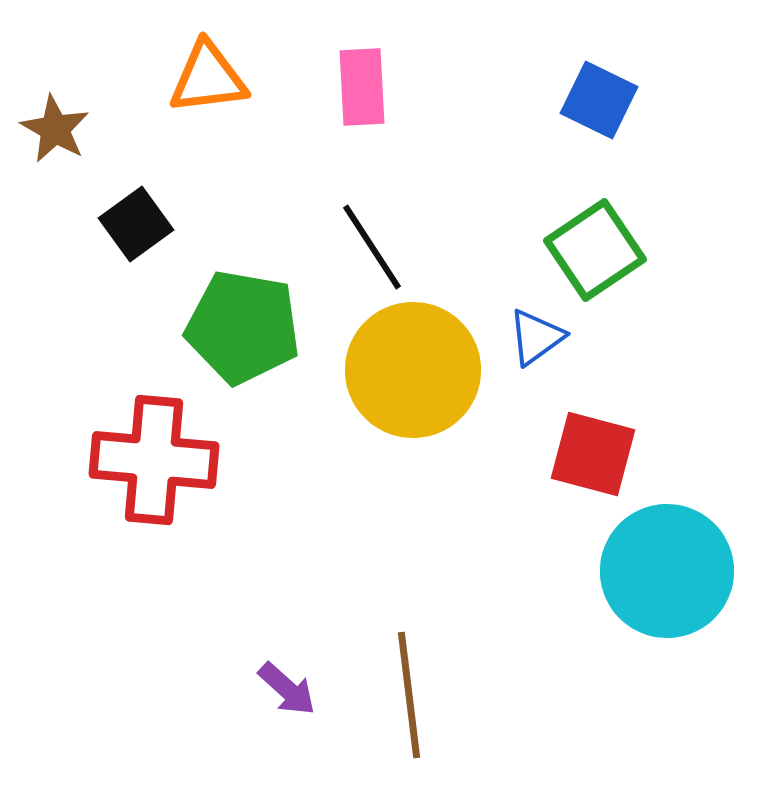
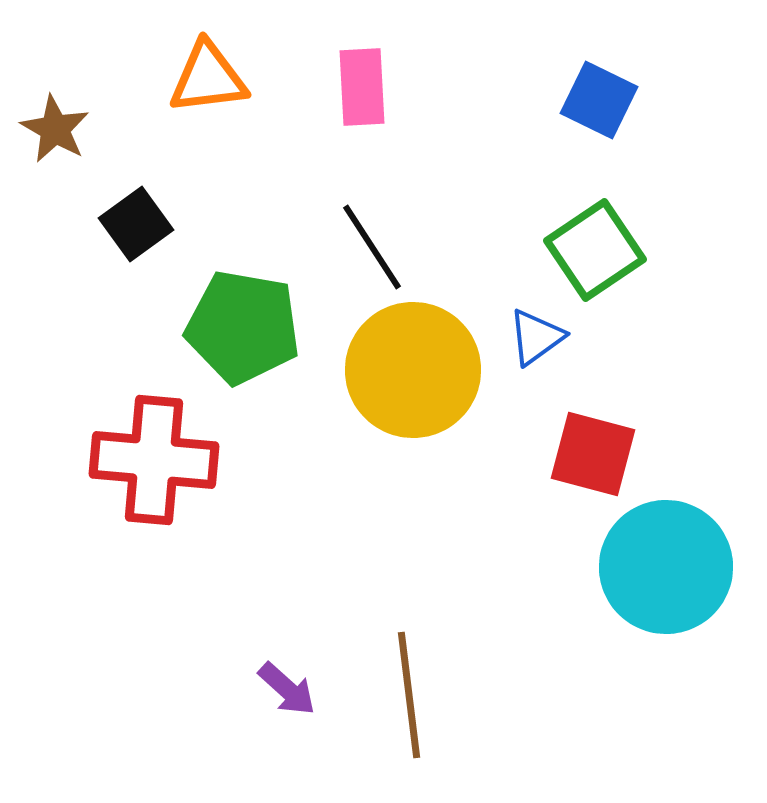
cyan circle: moved 1 px left, 4 px up
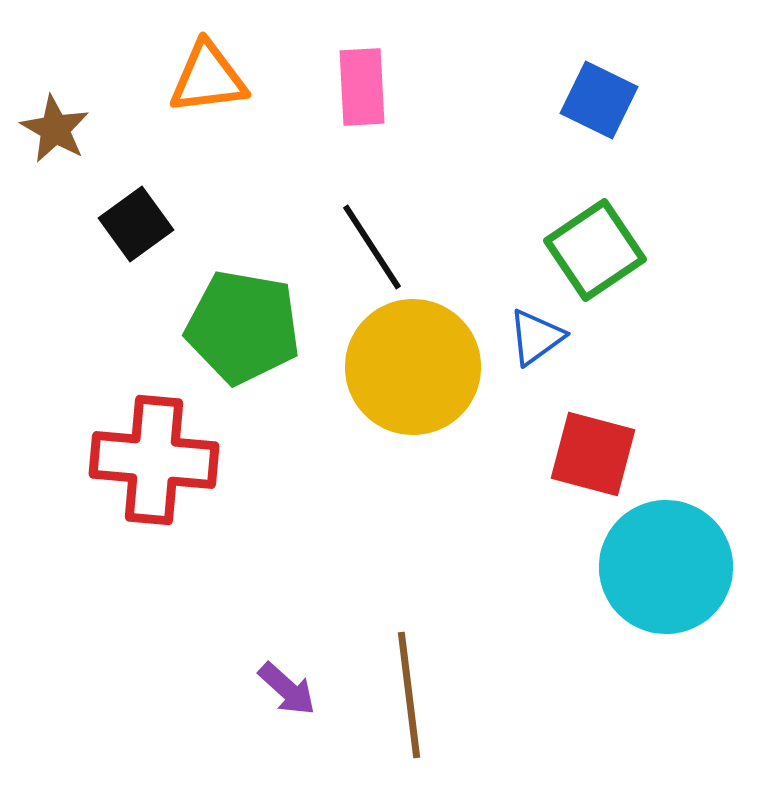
yellow circle: moved 3 px up
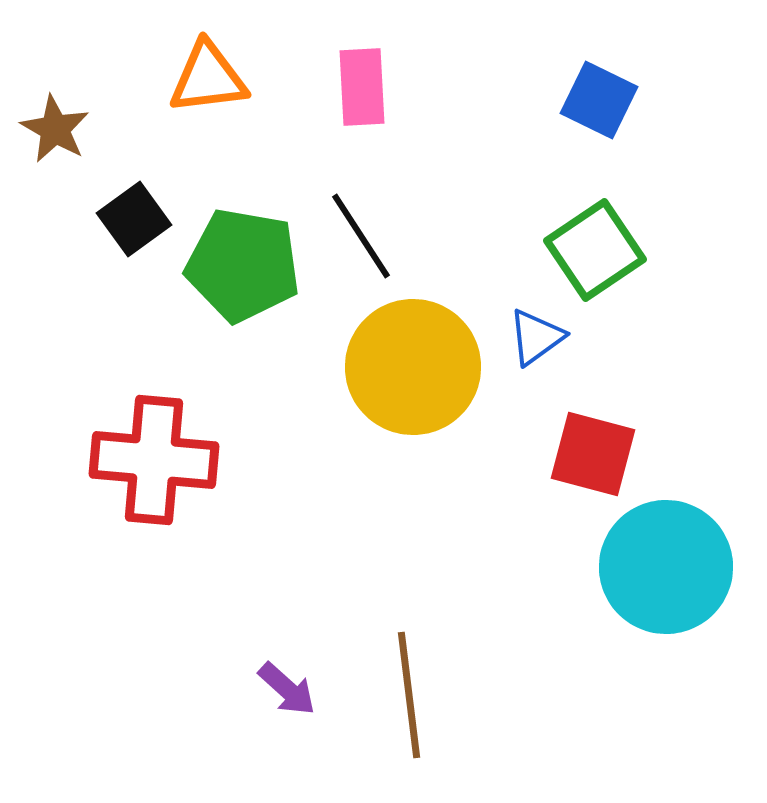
black square: moved 2 px left, 5 px up
black line: moved 11 px left, 11 px up
green pentagon: moved 62 px up
